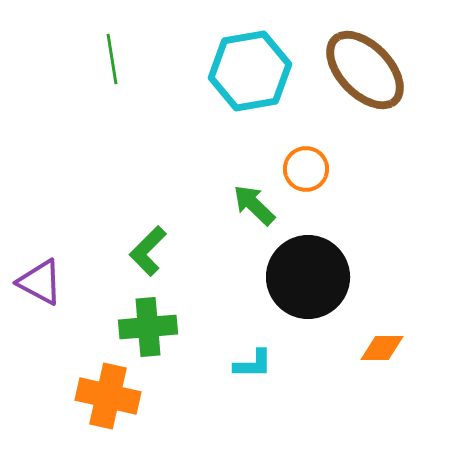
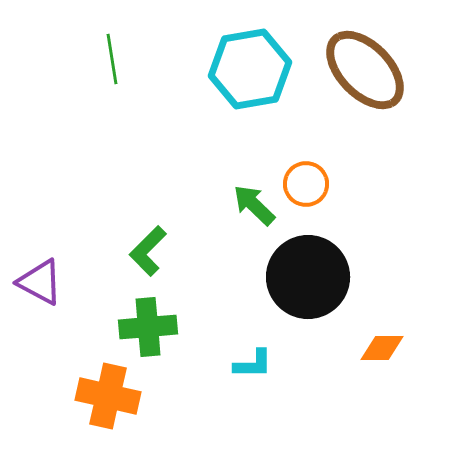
cyan hexagon: moved 2 px up
orange circle: moved 15 px down
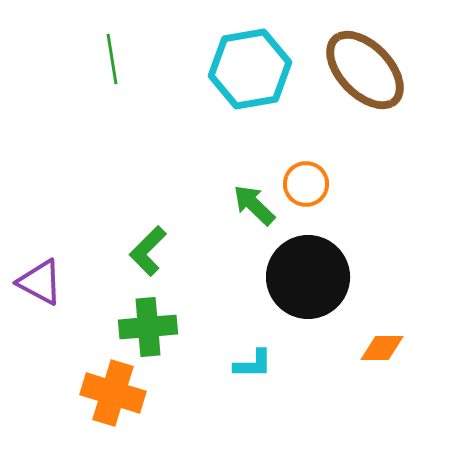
orange cross: moved 5 px right, 3 px up; rotated 4 degrees clockwise
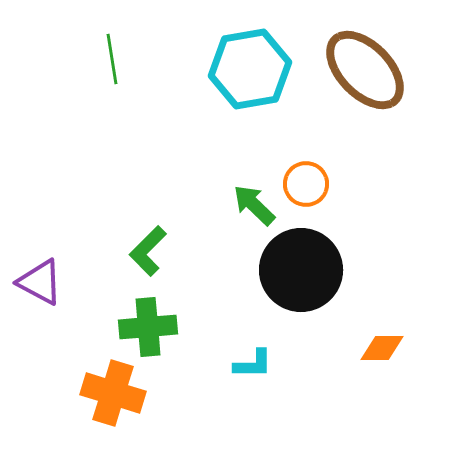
black circle: moved 7 px left, 7 px up
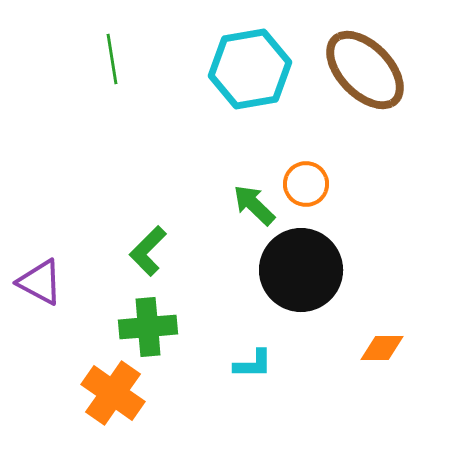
orange cross: rotated 18 degrees clockwise
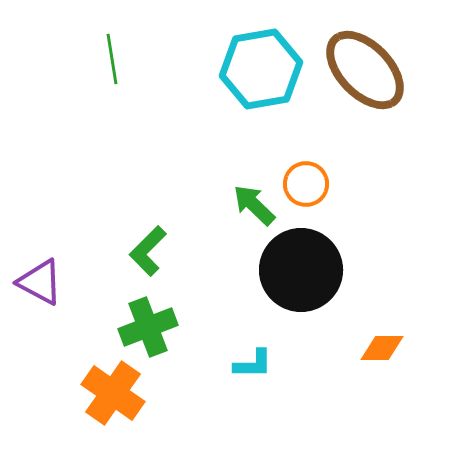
cyan hexagon: moved 11 px right
green cross: rotated 16 degrees counterclockwise
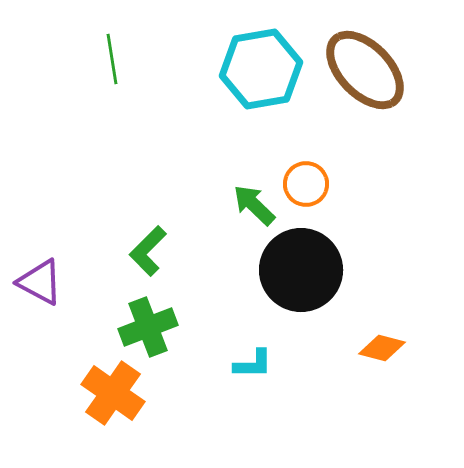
orange diamond: rotated 15 degrees clockwise
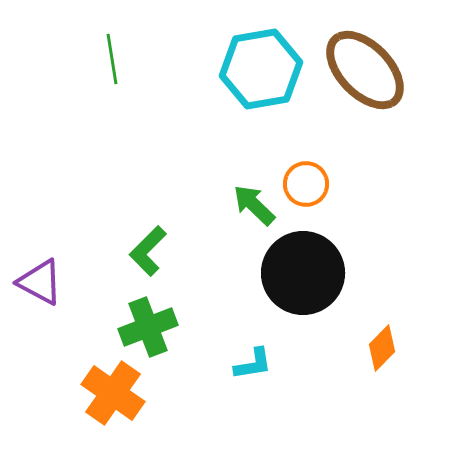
black circle: moved 2 px right, 3 px down
orange diamond: rotated 60 degrees counterclockwise
cyan L-shape: rotated 9 degrees counterclockwise
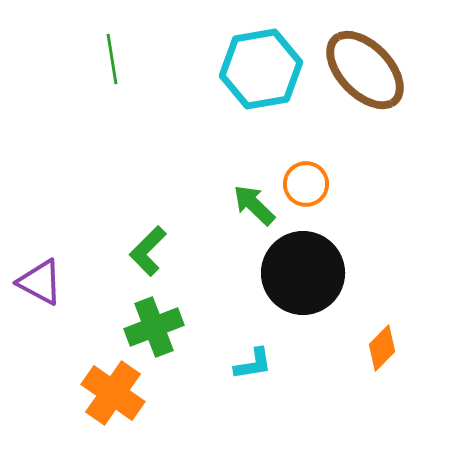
green cross: moved 6 px right
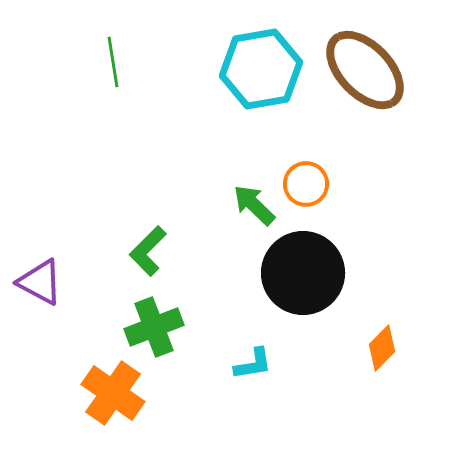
green line: moved 1 px right, 3 px down
